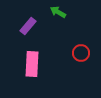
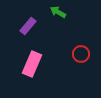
red circle: moved 1 px down
pink rectangle: rotated 20 degrees clockwise
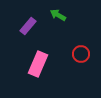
green arrow: moved 3 px down
pink rectangle: moved 6 px right
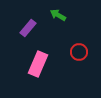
purple rectangle: moved 2 px down
red circle: moved 2 px left, 2 px up
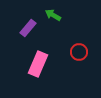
green arrow: moved 5 px left
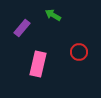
purple rectangle: moved 6 px left
pink rectangle: rotated 10 degrees counterclockwise
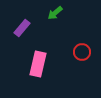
green arrow: moved 2 px right, 2 px up; rotated 70 degrees counterclockwise
red circle: moved 3 px right
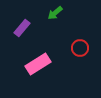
red circle: moved 2 px left, 4 px up
pink rectangle: rotated 45 degrees clockwise
